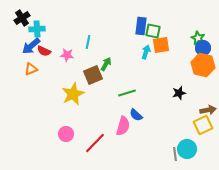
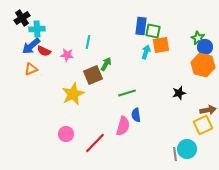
blue circle: moved 2 px right, 1 px up
blue semicircle: rotated 40 degrees clockwise
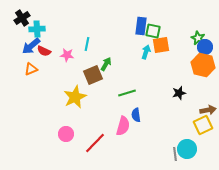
cyan line: moved 1 px left, 2 px down
yellow star: moved 2 px right, 3 px down
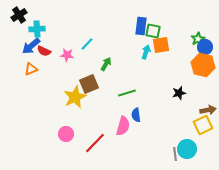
black cross: moved 3 px left, 3 px up
green star: moved 1 px down; rotated 16 degrees clockwise
cyan line: rotated 32 degrees clockwise
brown square: moved 4 px left, 9 px down
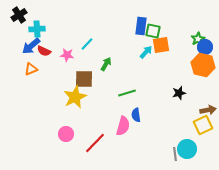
cyan arrow: rotated 24 degrees clockwise
brown square: moved 5 px left, 5 px up; rotated 24 degrees clockwise
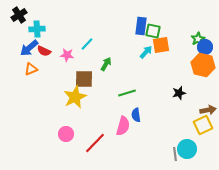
blue arrow: moved 2 px left, 2 px down
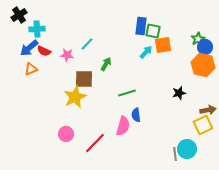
orange square: moved 2 px right
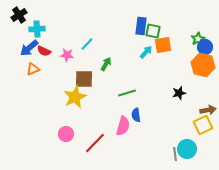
orange triangle: moved 2 px right
